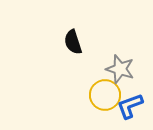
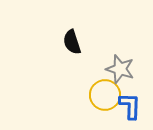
black semicircle: moved 1 px left
blue L-shape: rotated 112 degrees clockwise
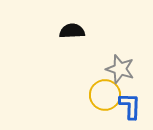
black semicircle: moved 11 px up; rotated 105 degrees clockwise
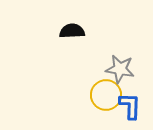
gray star: rotated 8 degrees counterclockwise
yellow circle: moved 1 px right
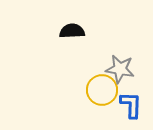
yellow circle: moved 4 px left, 5 px up
blue L-shape: moved 1 px right, 1 px up
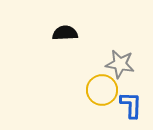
black semicircle: moved 7 px left, 2 px down
gray star: moved 5 px up
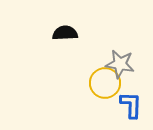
yellow circle: moved 3 px right, 7 px up
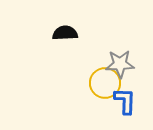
gray star: rotated 12 degrees counterclockwise
blue L-shape: moved 6 px left, 4 px up
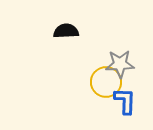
black semicircle: moved 1 px right, 2 px up
yellow circle: moved 1 px right, 1 px up
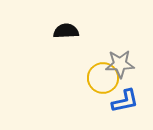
yellow circle: moved 3 px left, 4 px up
blue L-shape: rotated 76 degrees clockwise
